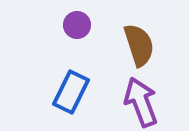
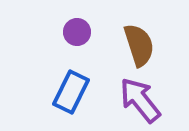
purple circle: moved 7 px down
purple arrow: moved 1 px left, 2 px up; rotated 18 degrees counterclockwise
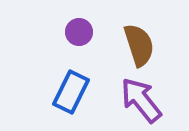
purple circle: moved 2 px right
purple arrow: moved 1 px right
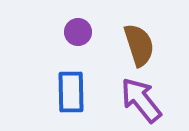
purple circle: moved 1 px left
blue rectangle: rotated 27 degrees counterclockwise
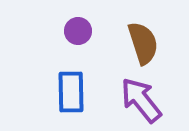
purple circle: moved 1 px up
brown semicircle: moved 4 px right, 2 px up
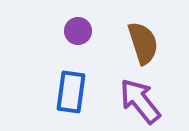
blue rectangle: rotated 9 degrees clockwise
purple arrow: moved 1 px left, 1 px down
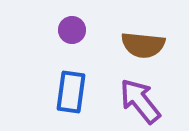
purple circle: moved 6 px left, 1 px up
brown semicircle: moved 2 px down; rotated 114 degrees clockwise
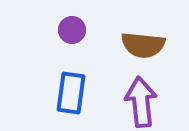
blue rectangle: moved 1 px down
purple arrow: moved 1 px right, 1 px down; rotated 33 degrees clockwise
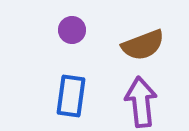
brown semicircle: rotated 27 degrees counterclockwise
blue rectangle: moved 3 px down
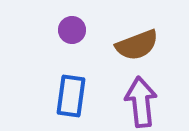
brown semicircle: moved 6 px left
